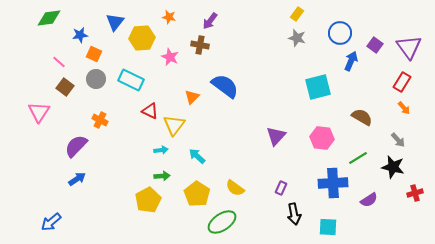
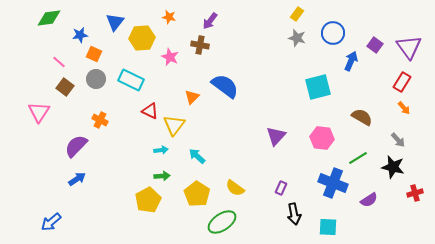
blue circle at (340, 33): moved 7 px left
blue cross at (333, 183): rotated 24 degrees clockwise
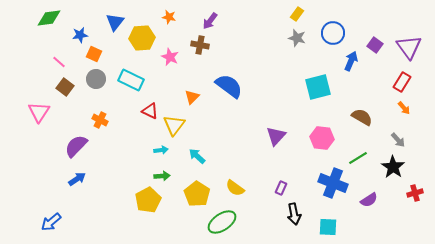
blue semicircle at (225, 86): moved 4 px right
black star at (393, 167): rotated 20 degrees clockwise
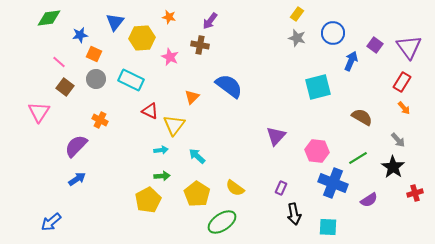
pink hexagon at (322, 138): moved 5 px left, 13 px down
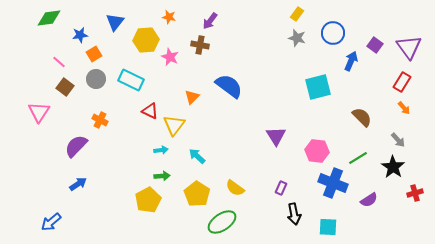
yellow hexagon at (142, 38): moved 4 px right, 2 px down
orange square at (94, 54): rotated 35 degrees clockwise
brown semicircle at (362, 117): rotated 15 degrees clockwise
purple triangle at (276, 136): rotated 15 degrees counterclockwise
blue arrow at (77, 179): moved 1 px right, 5 px down
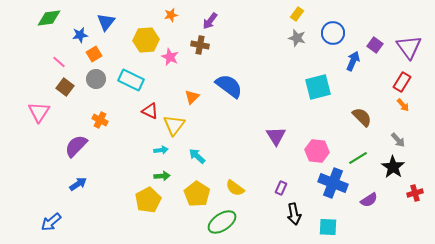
orange star at (169, 17): moved 2 px right, 2 px up; rotated 24 degrees counterclockwise
blue triangle at (115, 22): moved 9 px left
blue arrow at (351, 61): moved 2 px right
orange arrow at (404, 108): moved 1 px left, 3 px up
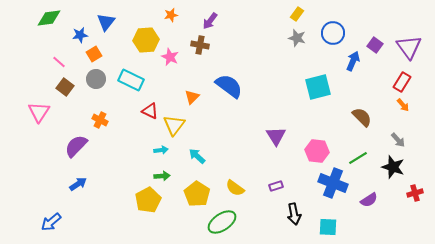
black star at (393, 167): rotated 15 degrees counterclockwise
purple rectangle at (281, 188): moved 5 px left, 2 px up; rotated 48 degrees clockwise
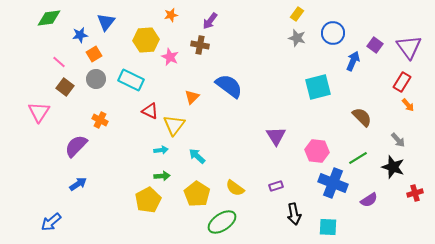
orange arrow at (403, 105): moved 5 px right
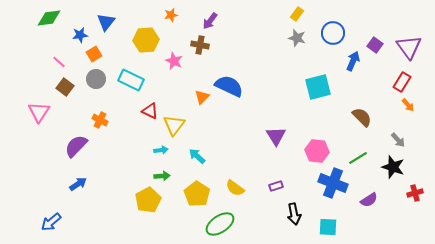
pink star at (170, 57): moved 4 px right, 4 px down
blue semicircle at (229, 86): rotated 12 degrees counterclockwise
orange triangle at (192, 97): moved 10 px right
green ellipse at (222, 222): moved 2 px left, 2 px down
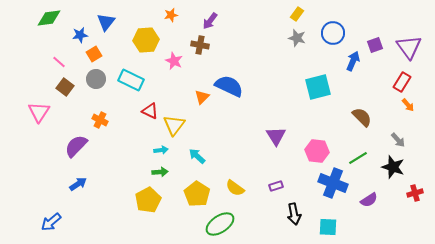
purple square at (375, 45): rotated 35 degrees clockwise
green arrow at (162, 176): moved 2 px left, 4 px up
